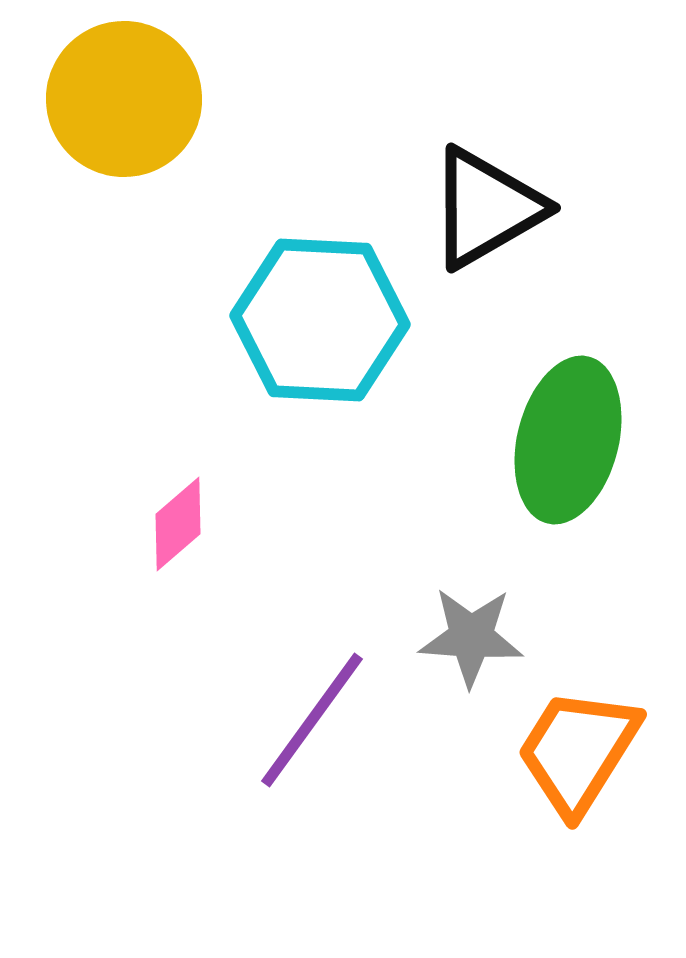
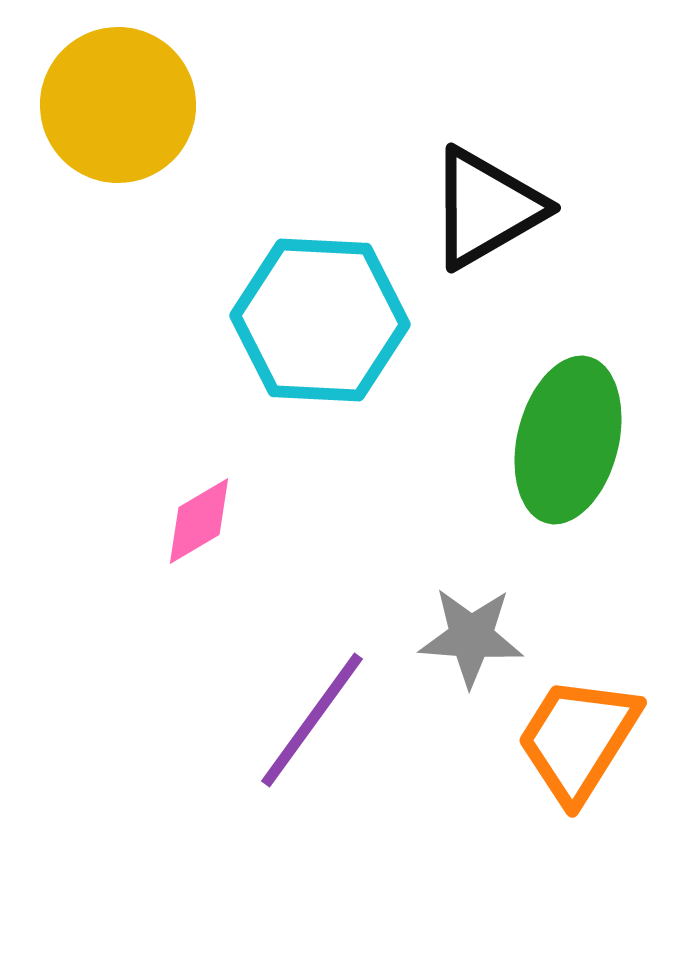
yellow circle: moved 6 px left, 6 px down
pink diamond: moved 21 px right, 3 px up; rotated 10 degrees clockwise
orange trapezoid: moved 12 px up
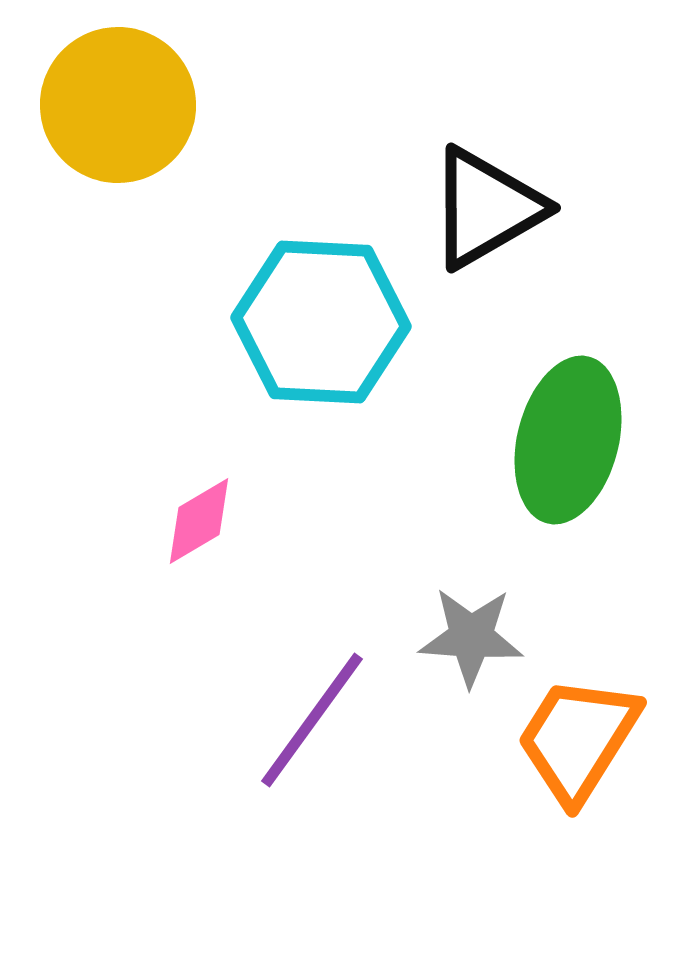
cyan hexagon: moved 1 px right, 2 px down
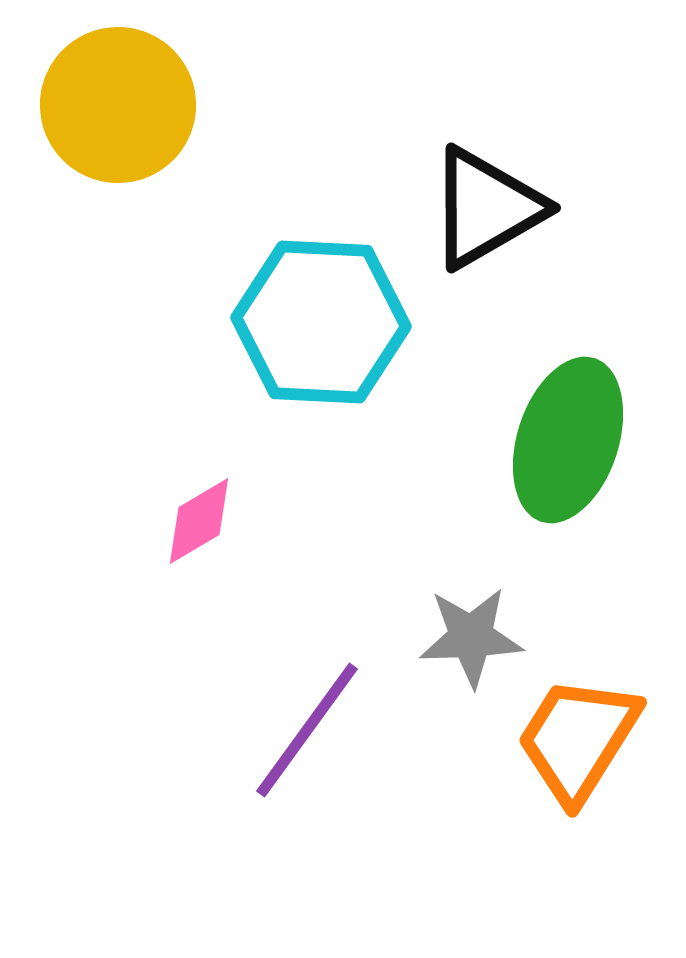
green ellipse: rotated 4 degrees clockwise
gray star: rotated 6 degrees counterclockwise
purple line: moved 5 px left, 10 px down
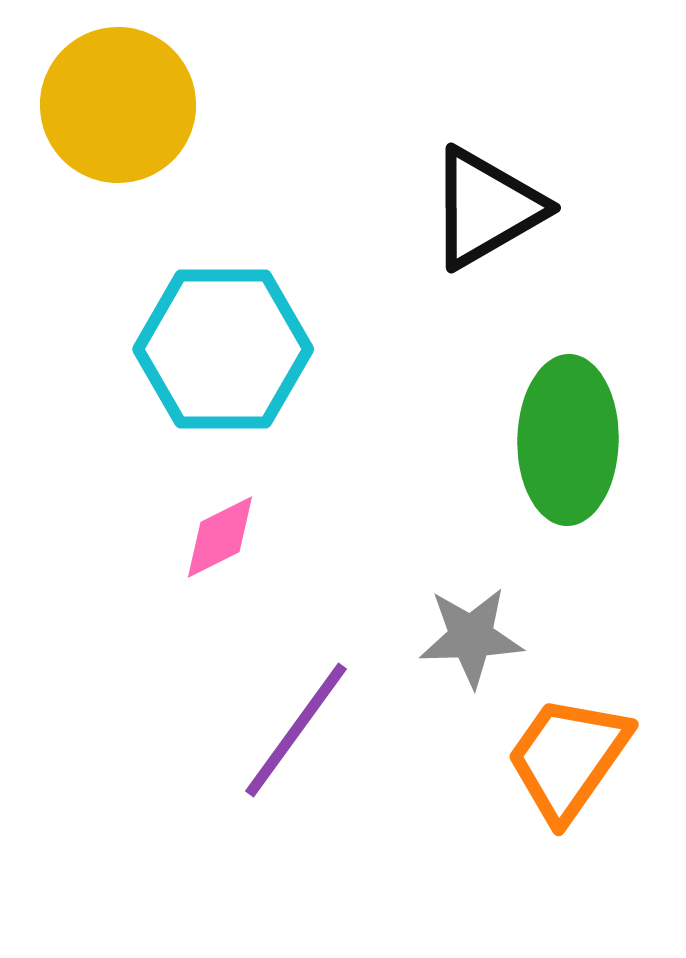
cyan hexagon: moved 98 px left, 27 px down; rotated 3 degrees counterclockwise
green ellipse: rotated 17 degrees counterclockwise
pink diamond: moved 21 px right, 16 px down; rotated 4 degrees clockwise
purple line: moved 11 px left
orange trapezoid: moved 10 px left, 19 px down; rotated 3 degrees clockwise
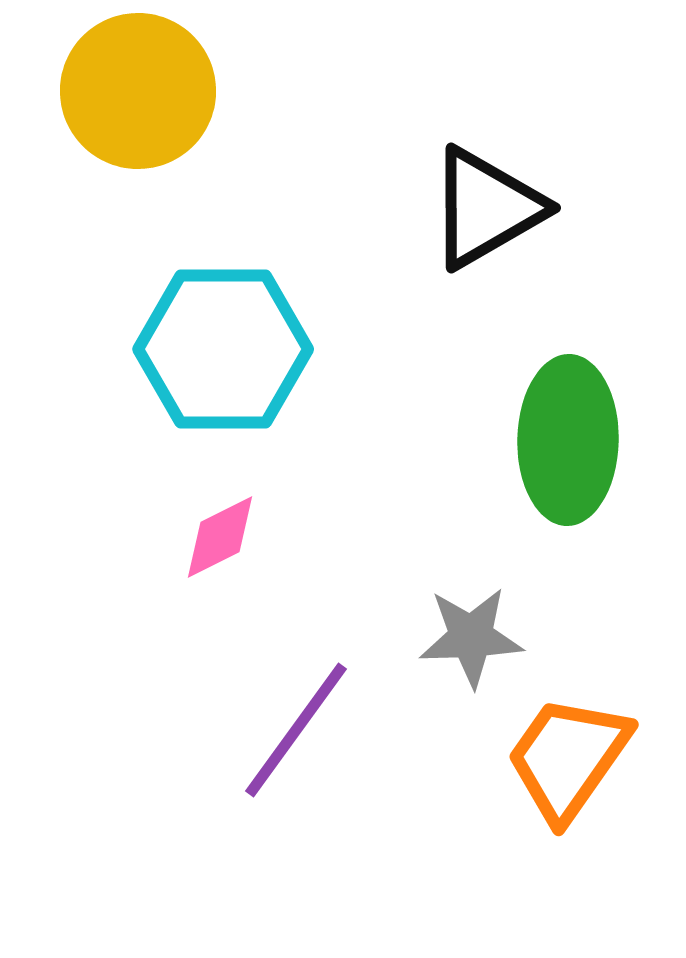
yellow circle: moved 20 px right, 14 px up
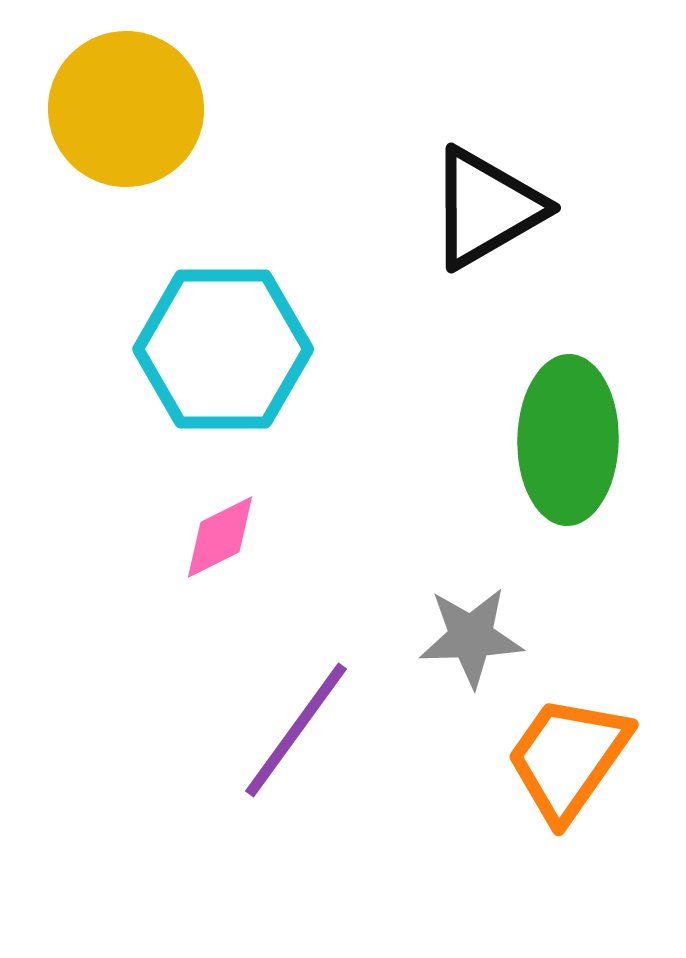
yellow circle: moved 12 px left, 18 px down
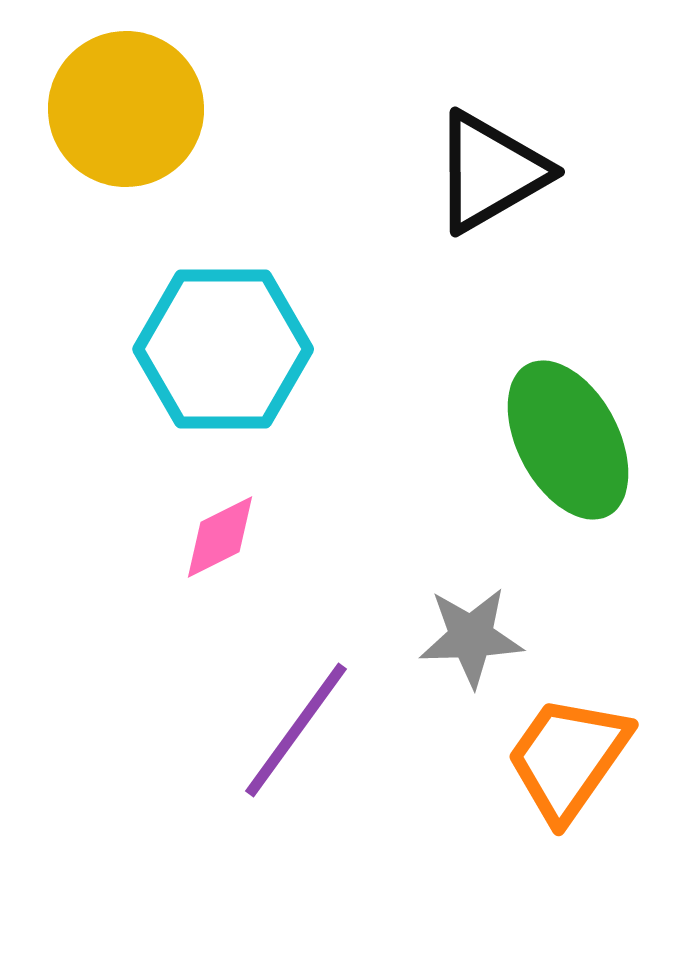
black triangle: moved 4 px right, 36 px up
green ellipse: rotated 29 degrees counterclockwise
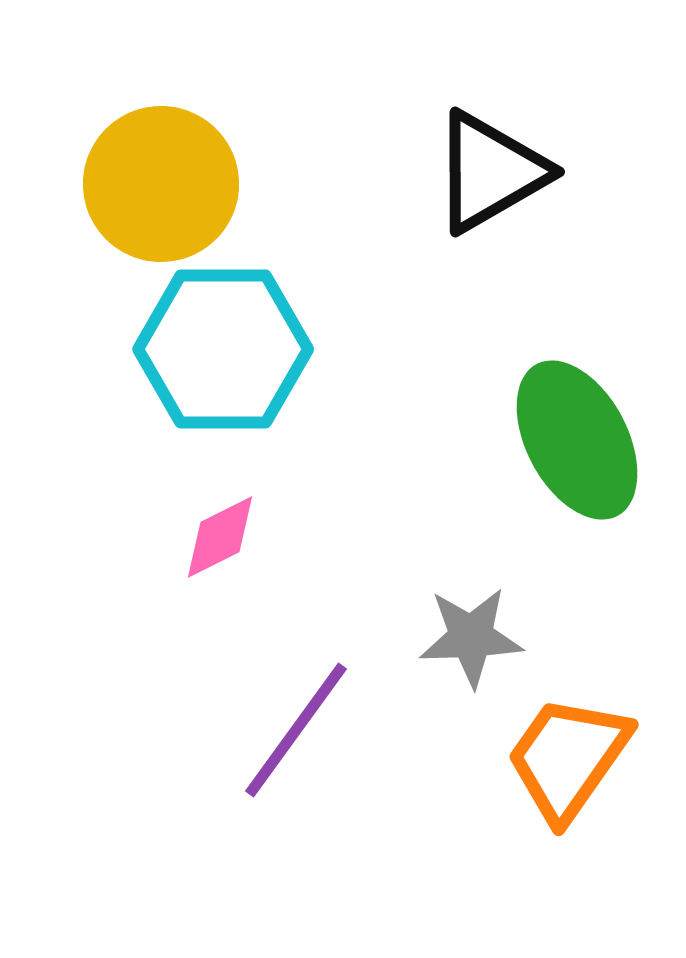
yellow circle: moved 35 px right, 75 px down
green ellipse: moved 9 px right
